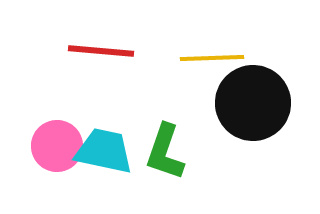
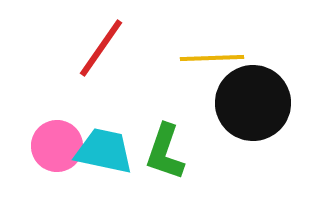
red line: moved 3 px up; rotated 60 degrees counterclockwise
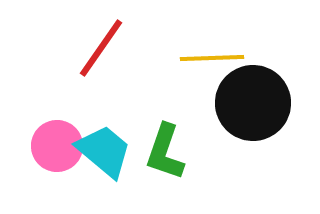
cyan trapezoid: rotated 28 degrees clockwise
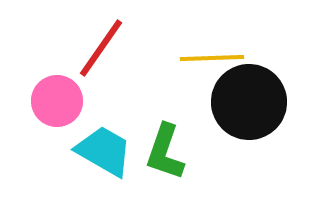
black circle: moved 4 px left, 1 px up
pink circle: moved 45 px up
cyan trapezoid: rotated 10 degrees counterclockwise
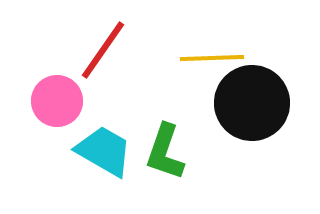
red line: moved 2 px right, 2 px down
black circle: moved 3 px right, 1 px down
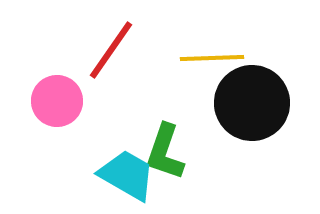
red line: moved 8 px right
cyan trapezoid: moved 23 px right, 24 px down
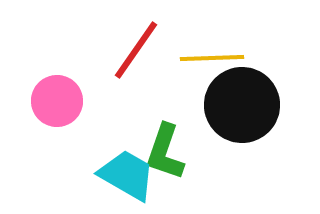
red line: moved 25 px right
black circle: moved 10 px left, 2 px down
